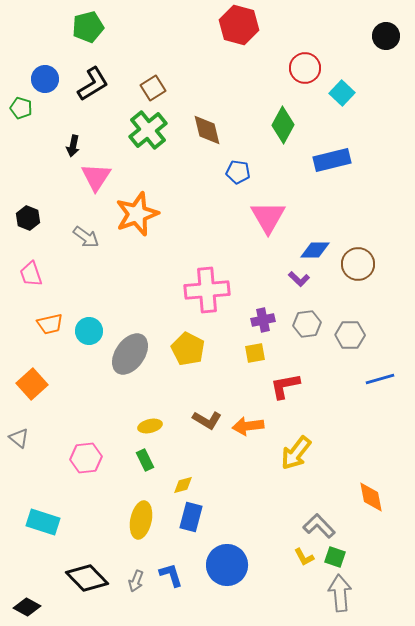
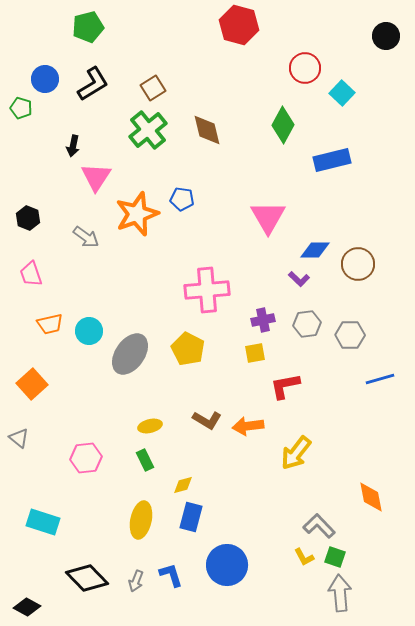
blue pentagon at (238, 172): moved 56 px left, 27 px down
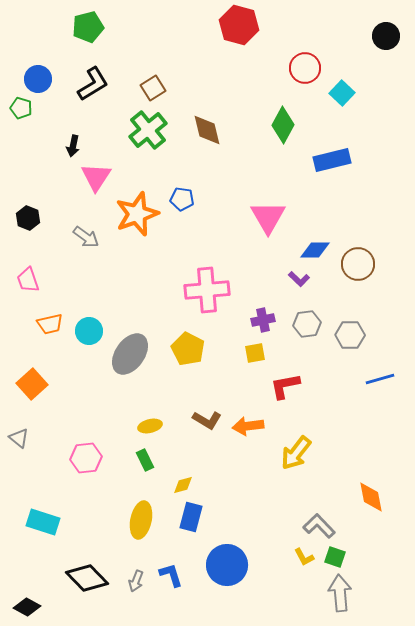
blue circle at (45, 79): moved 7 px left
pink trapezoid at (31, 274): moved 3 px left, 6 px down
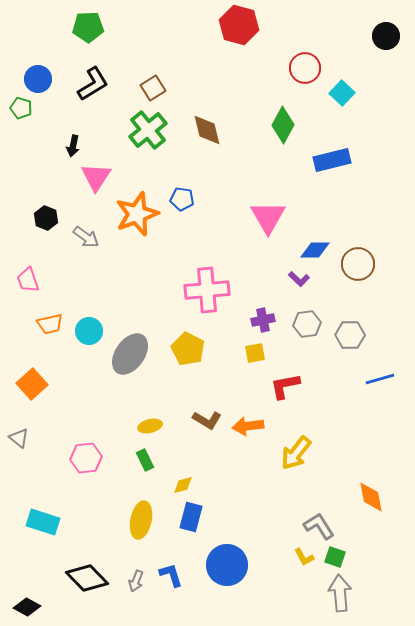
green pentagon at (88, 27): rotated 12 degrees clockwise
black hexagon at (28, 218): moved 18 px right
gray L-shape at (319, 526): rotated 12 degrees clockwise
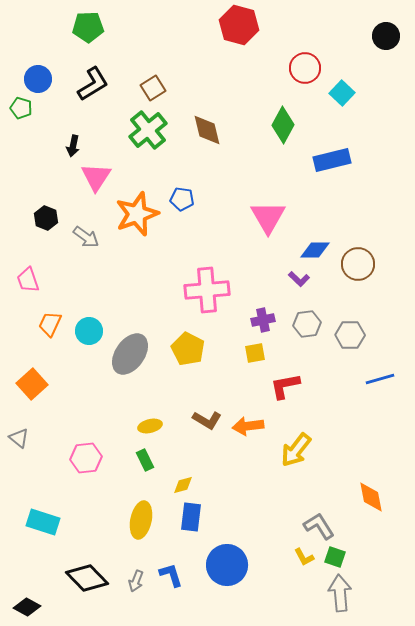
orange trapezoid at (50, 324): rotated 128 degrees clockwise
yellow arrow at (296, 453): moved 3 px up
blue rectangle at (191, 517): rotated 8 degrees counterclockwise
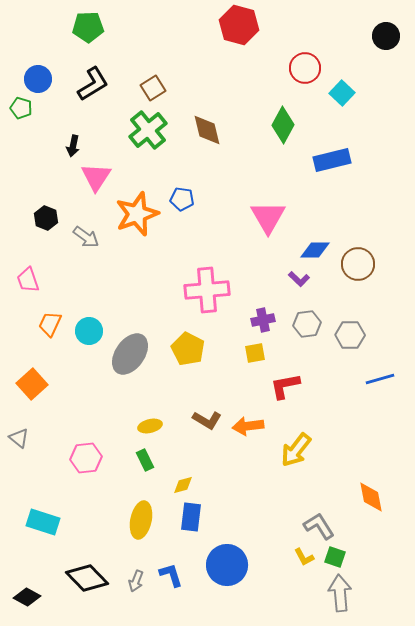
black diamond at (27, 607): moved 10 px up
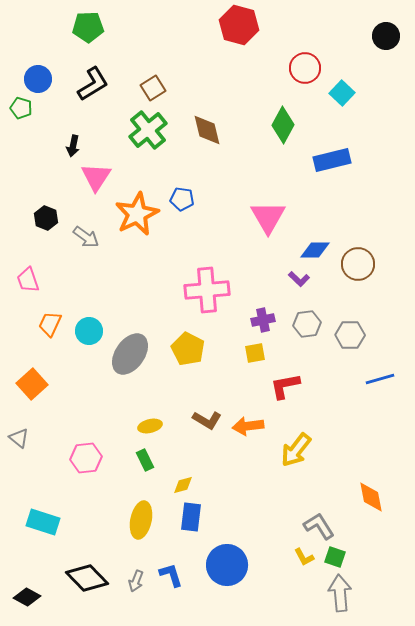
orange star at (137, 214): rotated 6 degrees counterclockwise
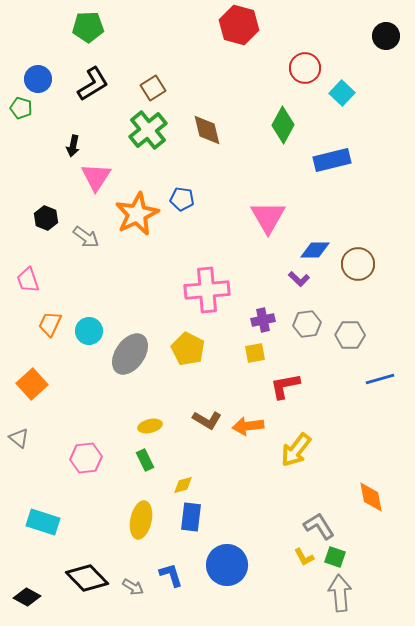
gray arrow at (136, 581): moved 3 px left, 6 px down; rotated 80 degrees counterclockwise
